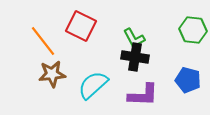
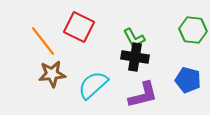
red square: moved 2 px left, 1 px down
purple L-shape: rotated 16 degrees counterclockwise
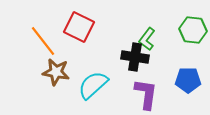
green L-shape: moved 13 px right, 1 px down; rotated 65 degrees clockwise
brown star: moved 4 px right, 2 px up; rotated 16 degrees clockwise
blue pentagon: rotated 15 degrees counterclockwise
purple L-shape: moved 3 px right, 1 px up; rotated 68 degrees counterclockwise
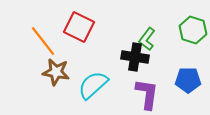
green hexagon: rotated 12 degrees clockwise
purple L-shape: moved 1 px right
